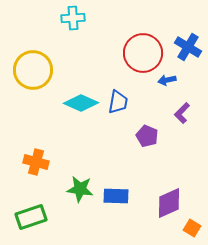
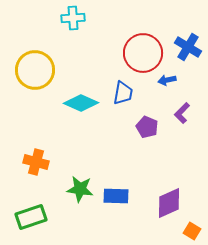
yellow circle: moved 2 px right
blue trapezoid: moved 5 px right, 9 px up
purple pentagon: moved 9 px up
orange square: moved 3 px down
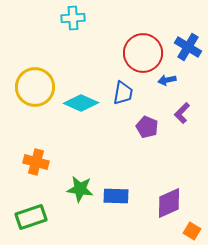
yellow circle: moved 17 px down
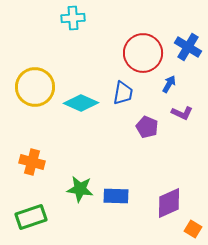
blue arrow: moved 2 px right, 4 px down; rotated 132 degrees clockwise
purple L-shape: rotated 110 degrees counterclockwise
orange cross: moved 4 px left
orange square: moved 1 px right, 2 px up
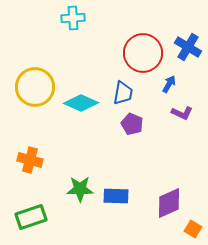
purple pentagon: moved 15 px left, 3 px up
orange cross: moved 2 px left, 2 px up
green star: rotated 8 degrees counterclockwise
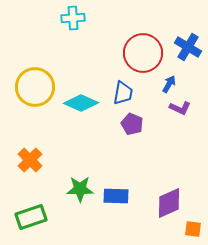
purple L-shape: moved 2 px left, 5 px up
orange cross: rotated 30 degrees clockwise
orange square: rotated 24 degrees counterclockwise
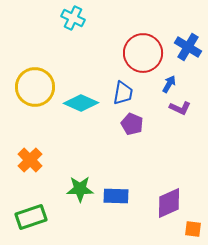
cyan cross: rotated 30 degrees clockwise
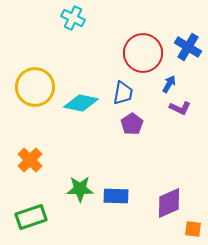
cyan diamond: rotated 12 degrees counterclockwise
purple pentagon: rotated 15 degrees clockwise
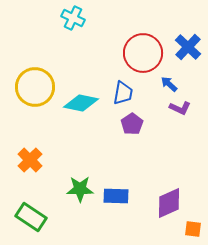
blue cross: rotated 12 degrees clockwise
blue arrow: rotated 78 degrees counterclockwise
green rectangle: rotated 52 degrees clockwise
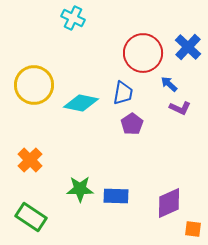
yellow circle: moved 1 px left, 2 px up
